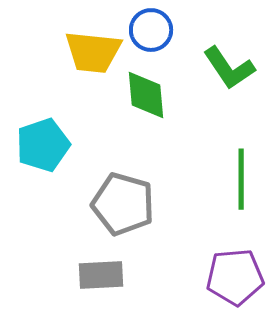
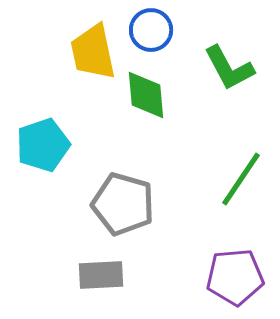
yellow trapezoid: rotated 72 degrees clockwise
green L-shape: rotated 6 degrees clockwise
green line: rotated 34 degrees clockwise
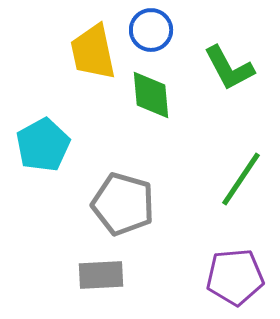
green diamond: moved 5 px right
cyan pentagon: rotated 10 degrees counterclockwise
